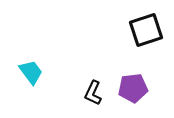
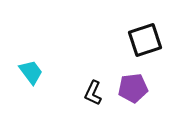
black square: moved 1 px left, 10 px down
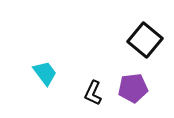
black square: rotated 32 degrees counterclockwise
cyan trapezoid: moved 14 px right, 1 px down
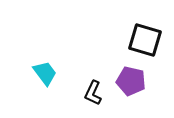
black square: rotated 24 degrees counterclockwise
purple pentagon: moved 2 px left, 7 px up; rotated 20 degrees clockwise
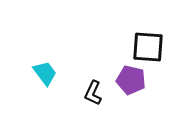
black square: moved 3 px right, 7 px down; rotated 12 degrees counterclockwise
purple pentagon: moved 1 px up
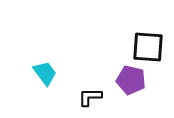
black L-shape: moved 3 px left, 4 px down; rotated 65 degrees clockwise
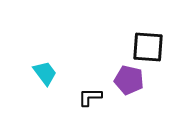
purple pentagon: moved 2 px left
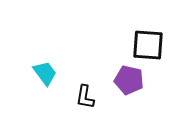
black square: moved 2 px up
black L-shape: moved 5 px left; rotated 80 degrees counterclockwise
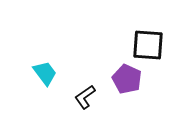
purple pentagon: moved 2 px left, 1 px up; rotated 12 degrees clockwise
black L-shape: rotated 45 degrees clockwise
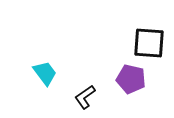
black square: moved 1 px right, 2 px up
purple pentagon: moved 4 px right; rotated 12 degrees counterclockwise
